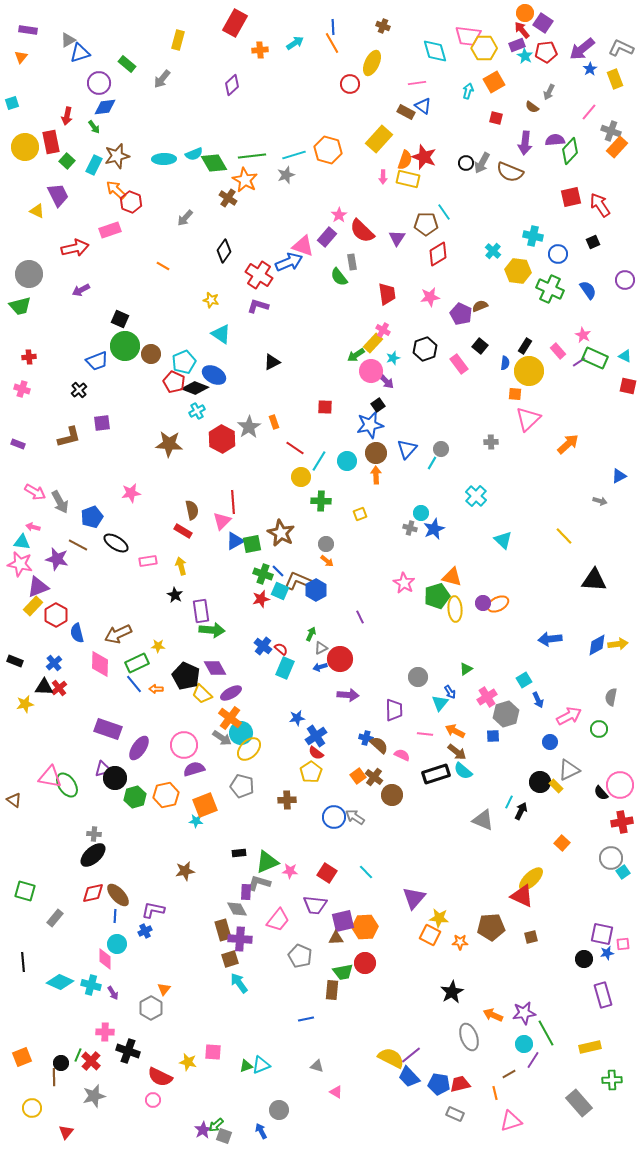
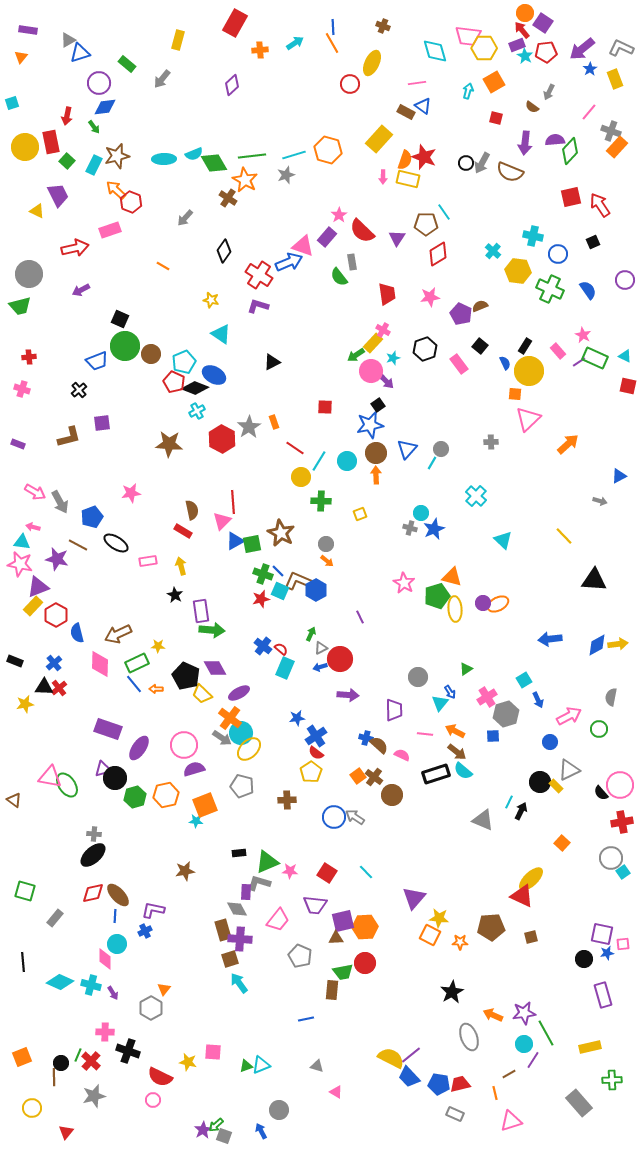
blue semicircle at (505, 363): rotated 32 degrees counterclockwise
purple ellipse at (231, 693): moved 8 px right
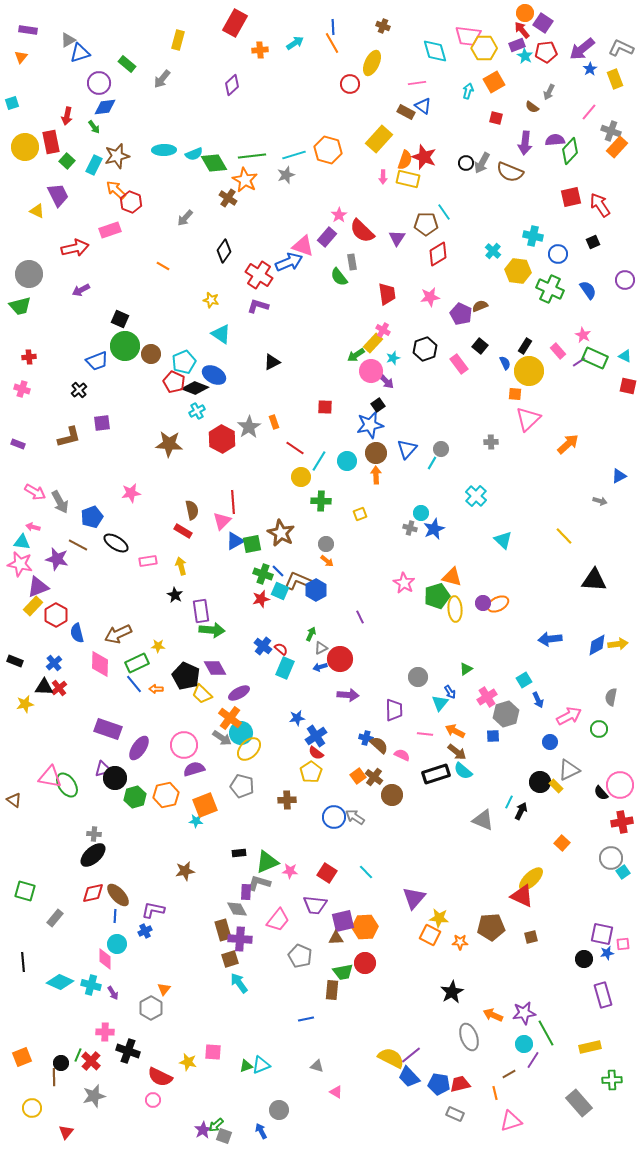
cyan ellipse at (164, 159): moved 9 px up
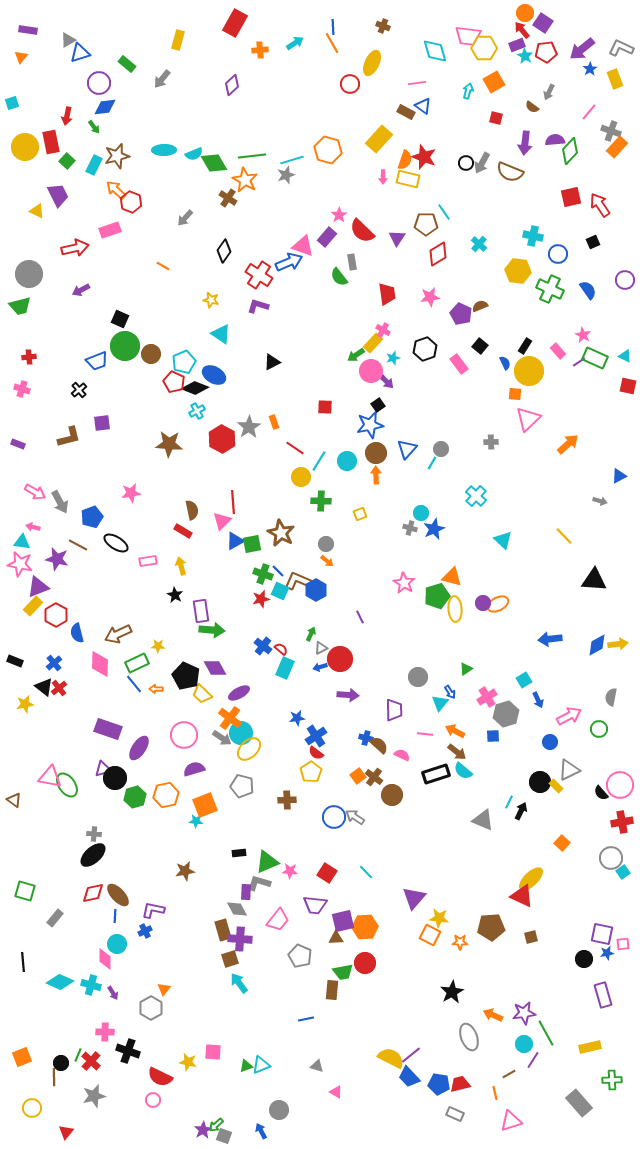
cyan line at (294, 155): moved 2 px left, 5 px down
cyan cross at (493, 251): moved 14 px left, 7 px up
black triangle at (44, 687): rotated 36 degrees clockwise
pink circle at (184, 745): moved 10 px up
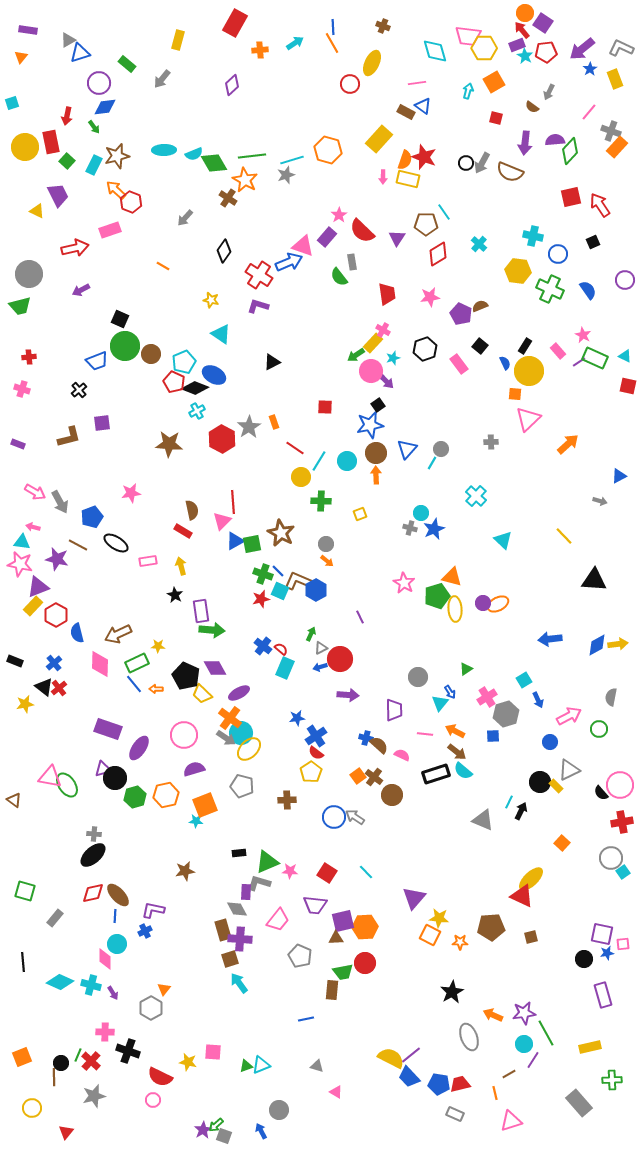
gray arrow at (222, 738): moved 4 px right
